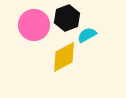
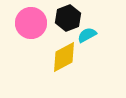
black hexagon: moved 1 px right
pink circle: moved 3 px left, 2 px up
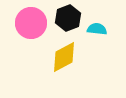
cyan semicircle: moved 10 px right, 6 px up; rotated 36 degrees clockwise
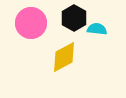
black hexagon: moved 6 px right; rotated 10 degrees counterclockwise
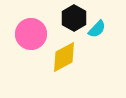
pink circle: moved 11 px down
cyan semicircle: rotated 126 degrees clockwise
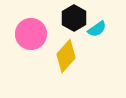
cyan semicircle: rotated 12 degrees clockwise
yellow diamond: moved 2 px right, 1 px up; rotated 20 degrees counterclockwise
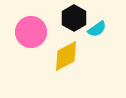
pink circle: moved 2 px up
yellow diamond: rotated 20 degrees clockwise
